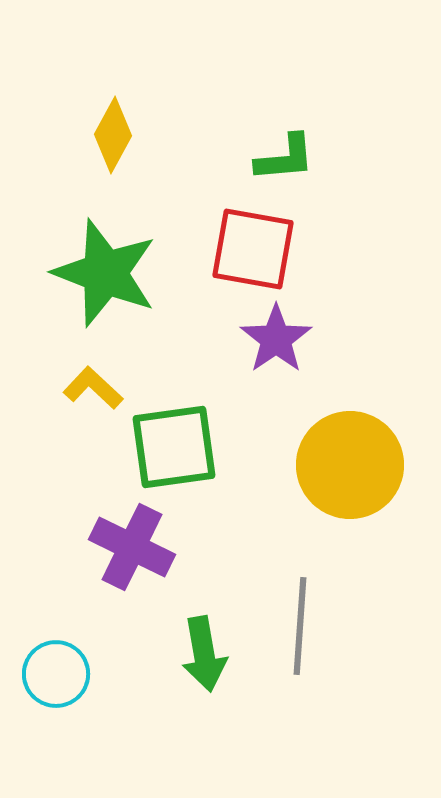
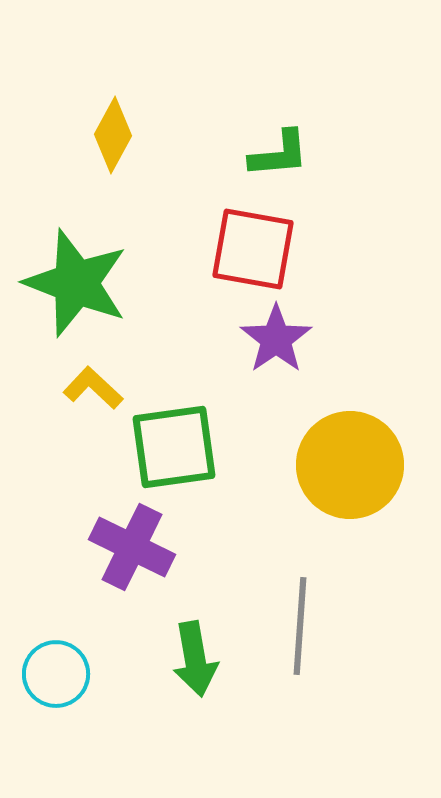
green L-shape: moved 6 px left, 4 px up
green star: moved 29 px left, 10 px down
green arrow: moved 9 px left, 5 px down
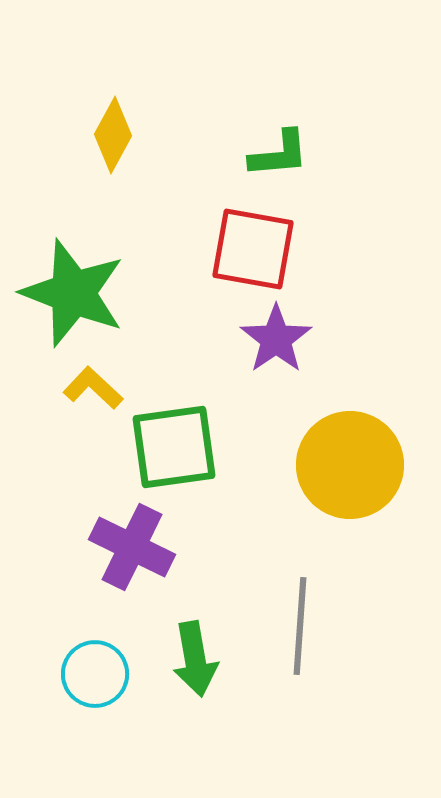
green star: moved 3 px left, 10 px down
cyan circle: moved 39 px right
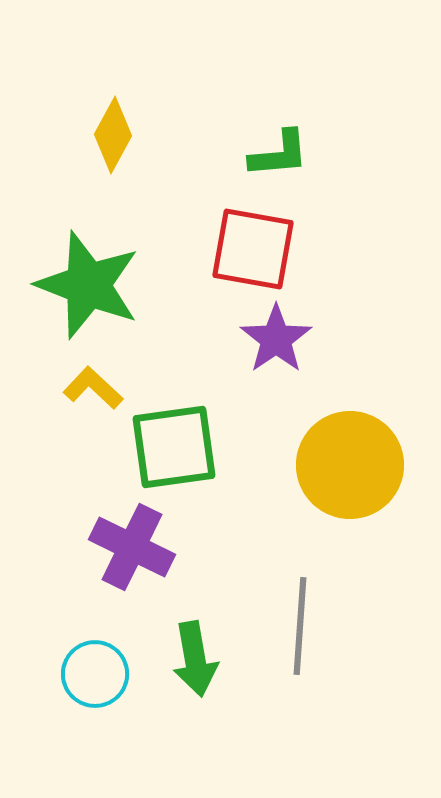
green star: moved 15 px right, 8 px up
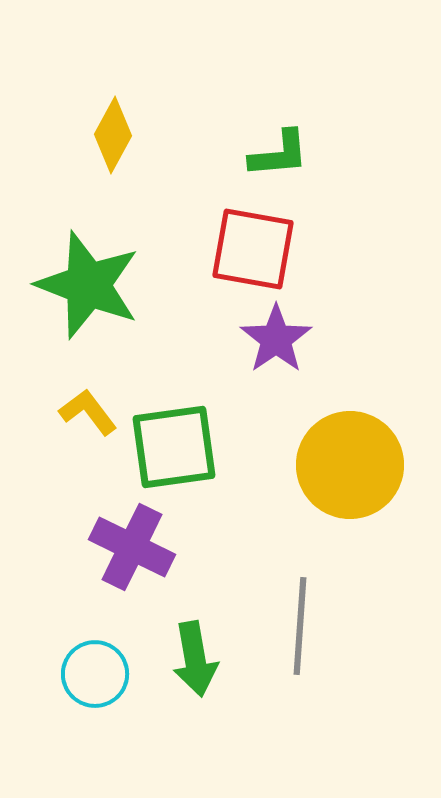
yellow L-shape: moved 5 px left, 24 px down; rotated 10 degrees clockwise
